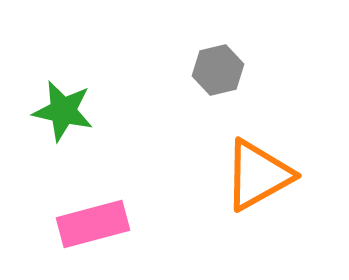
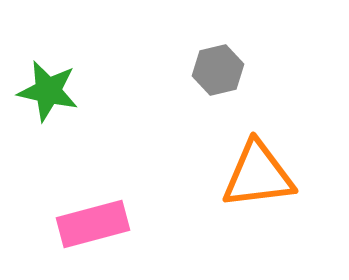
green star: moved 15 px left, 20 px up
orange triangle: rotated 22 degrees clockwise
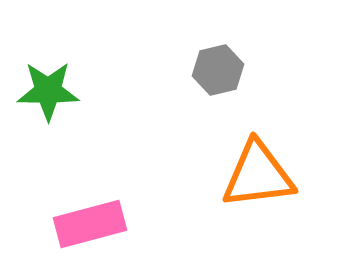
green star: rotated 12 degrees counterclockwise
pink rectangle: moved 3 px left
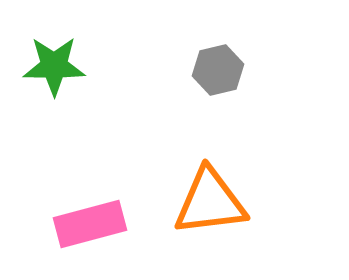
green star: moved 6 px right, 25 px up
orange triangle: moved 48 px left, 27 px down
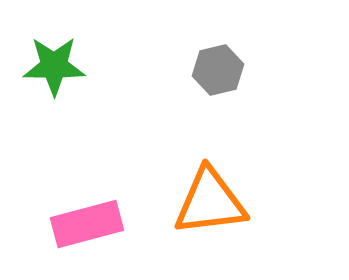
pink rectangle: moved 3 px left
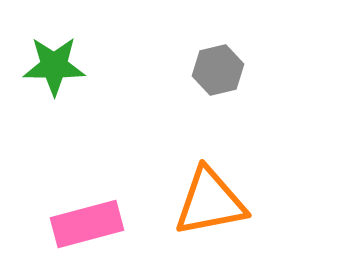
orange triangle: rotated 4 degrees counterclockwise
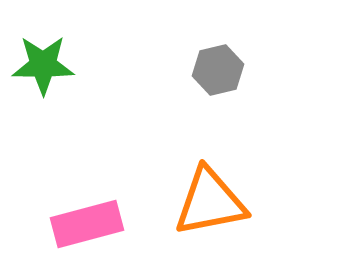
green star: moved 11 px left, 1 px up
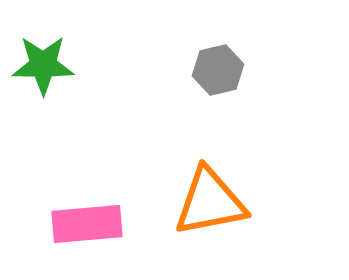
pink rectangle: rotated 10 degrees clockwise
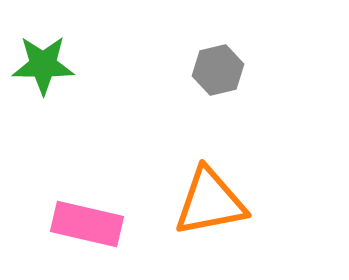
pink rectangle: rotated 18 degrees clockwise
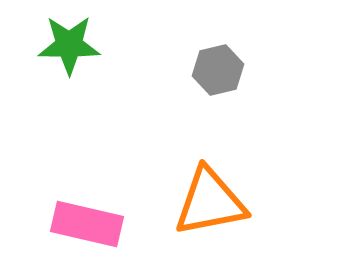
green star: moved 26 px right, 20 px up
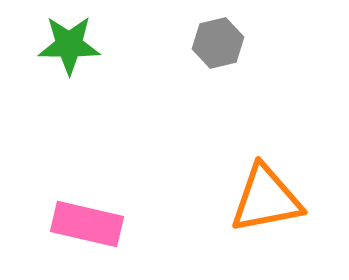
gray hexagon: moved 27 px up
orange triangle: moved 56 px right, 3 px up
